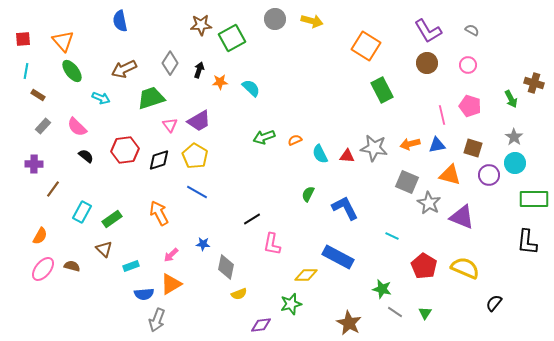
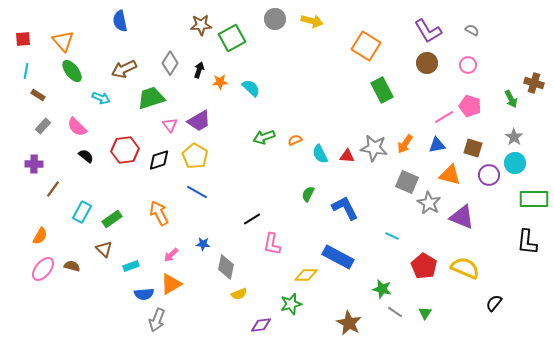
pink line at (442, 115): moved 2 px right, 2 px down; rotated 72 degrees clockwise
orange arrow at (410, 144): moved 5 px left; rotated 42 degrees counterclockwise
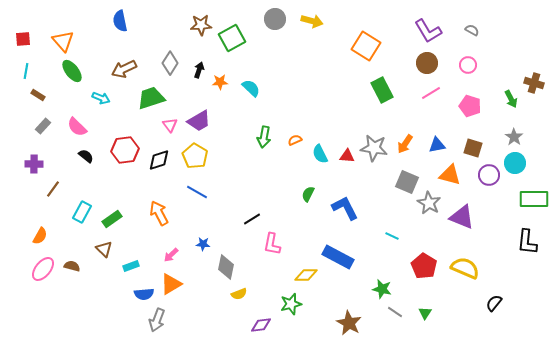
pink line at (444, 117): moved 13 px left, 24 px up
green arrow at (264, 137): rotated 60 degrees counterclockwise
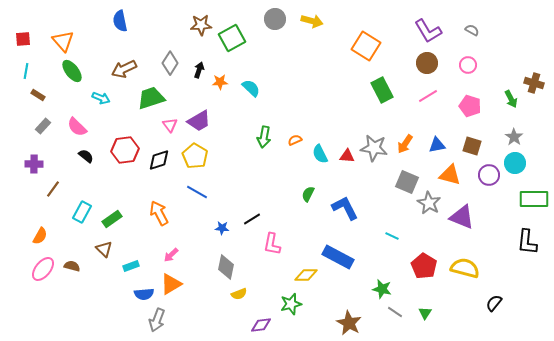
pink line at (431, 93): moved 3 px left, 3 px down
brown square at (473, 148): moved 1 px left, 2 px up
blue star at (203, 244): moved 19 px right, 16 px up
yellow semicircle at (465, 268): rotated 8 degrees counterclockwise
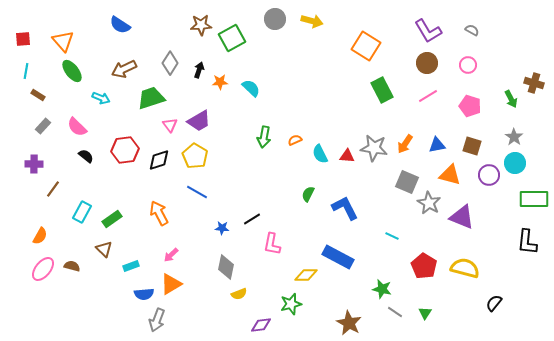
blue semicircle at (120, 21): moved 4 px down; rotated 45 degrees counterclockwise
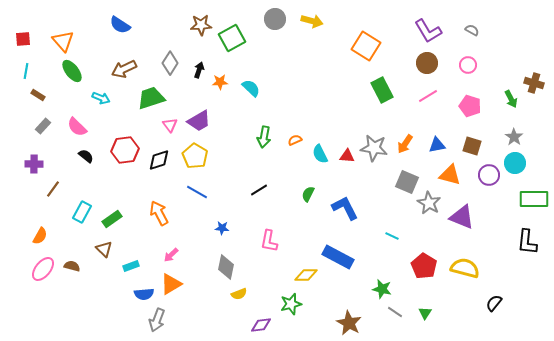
black line at (252, 219): moved 7 px right, 29 px up
pink L-shape at (272, 244): moved 3 px left, 3 px up
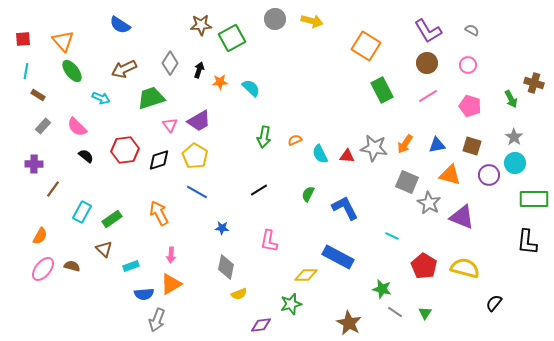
pink arrow at (171, 255): rotated 42 degrees counterclockwise
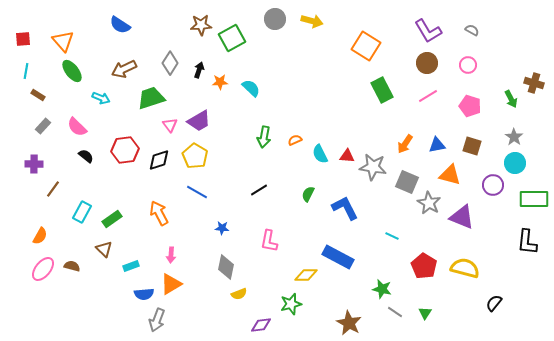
gray star at (374, 148): moved 1 px left, 19 px down
purple circle at (489, 175): moved 4 px right, 10 px down
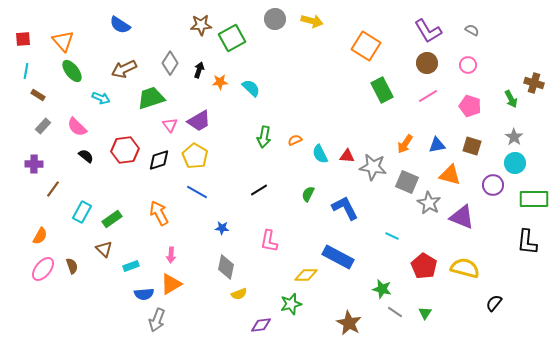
brown semicircle at (72, 266): rotated 56 degrees clockwise
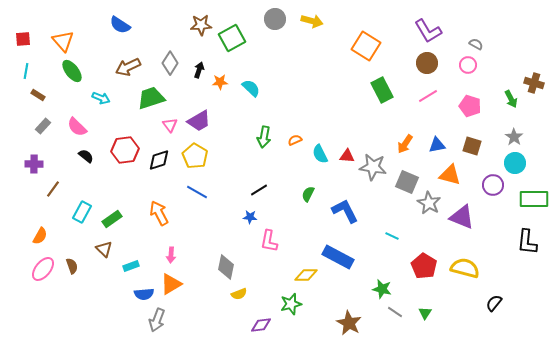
gray semicircle at (472, 30): moved 4 px right, 14 px down
brown arrow at (124, 69): moved 4 px right, 2 px up
blue L-shape at (345, 208): moved 3 px down
blue star at (222, 228): moved 28 px right, 11 px up
